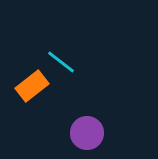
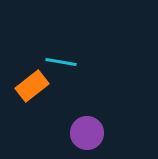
cyan line: rotated 28 degrees counterclockwise
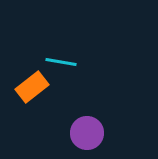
orange rectangle: moved 1 px down
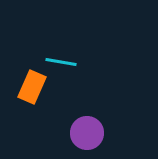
orange rectangle: rotated 28 degrees counterclockwise
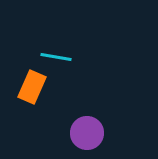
cyan line: moved 5 px left, 5 px up
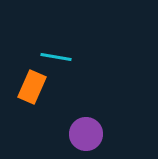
purple circle: moved 1 px left, 1 px down
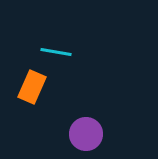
cyan line: moved 5 px up
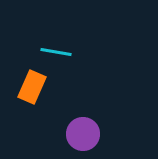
purple circle: moved 3 px left
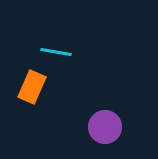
purple circle: moved 22 px right, 7 px up
